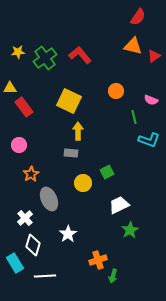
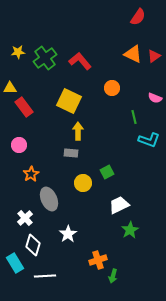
orange triangle: moved 8 px down; rotated 12 degrees clockwise
red L-shape: moved 6 px down
orange circle: moved 4 px left, 3 px up
pink semicircle: moved 4 px right, 2 px up
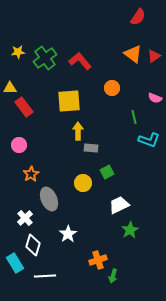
orange triangle: rotated 12 degrees clockwise
yellow square: rotated 30 degrees counterclockwise
gray rectangle: moved 20 px right, 5 px up
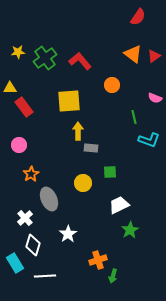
orange circle: moved 3 px up
green square: moved 3 px right; rotated 24 degrees clockwise
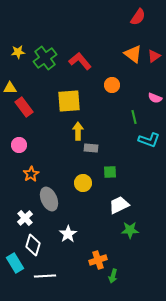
green star: rotated 30 degrees clockwise
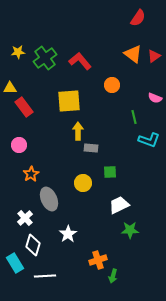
red semicircle: moved 1 px down
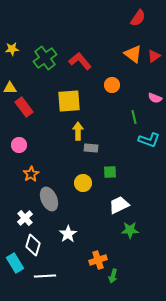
yellow star: moved 6 px left, 3 px up
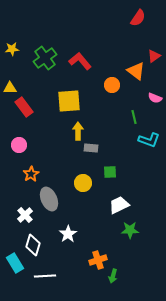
orange triangle: moved 3 px right, 17 px down
white cross: moved 3 px up
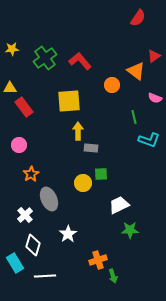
green square: moved 9 px left, 2 px down
green arrow: rotated 32 degrees counterclockwise
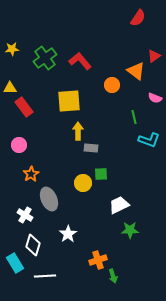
white cross: rotated 14 degrees counterclockwise
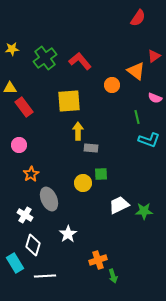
green line: moved 3 px right
green star: moved 14 px right, 19 px up
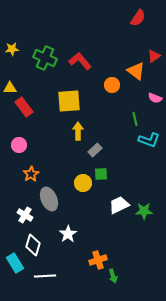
green cross: rotated 30 degrees counterclockwise
green line: moved 2 px left, 2 px down
gray rectangle: moved 4 px right, 2 px down; rotated 48 degrees counterclockwise
